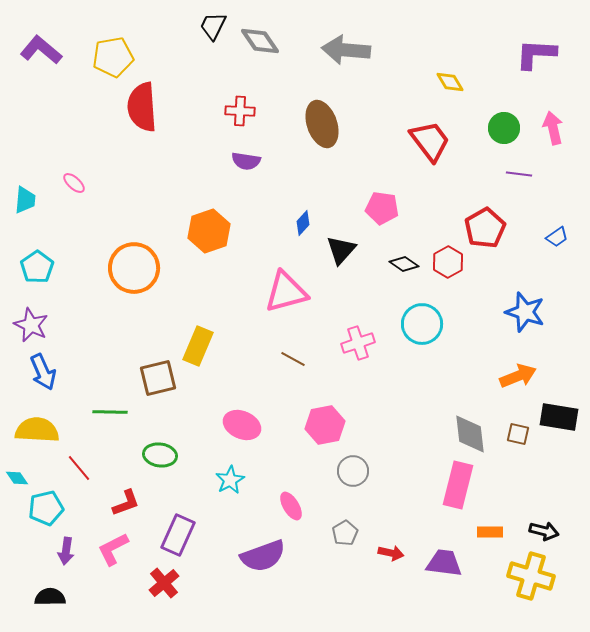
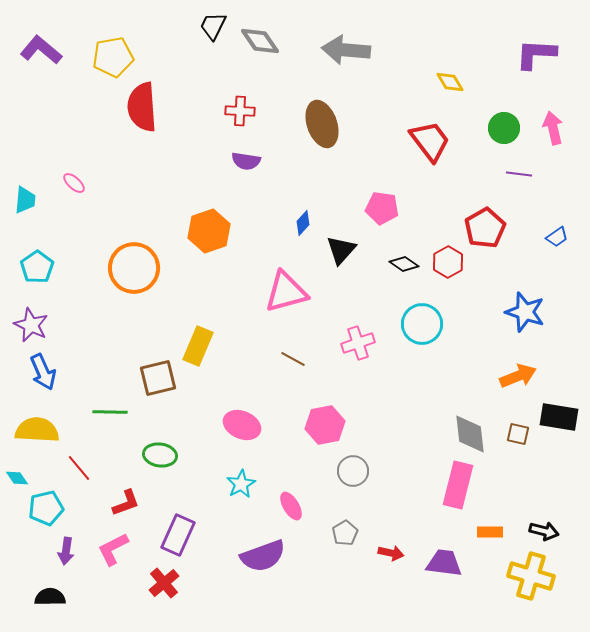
cyan star at (230, 480): moved 11 px right, 4 px down
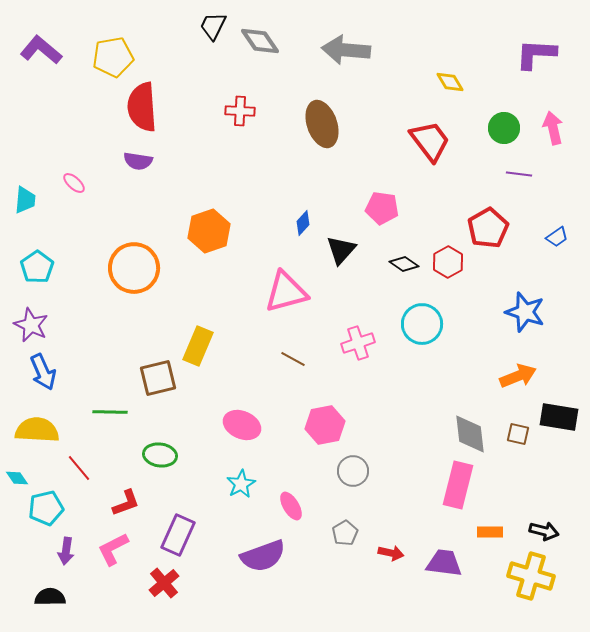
purple semicircle at (246, 161): moved 108 px left
red pentagon at (485, 228): moved 3 px right
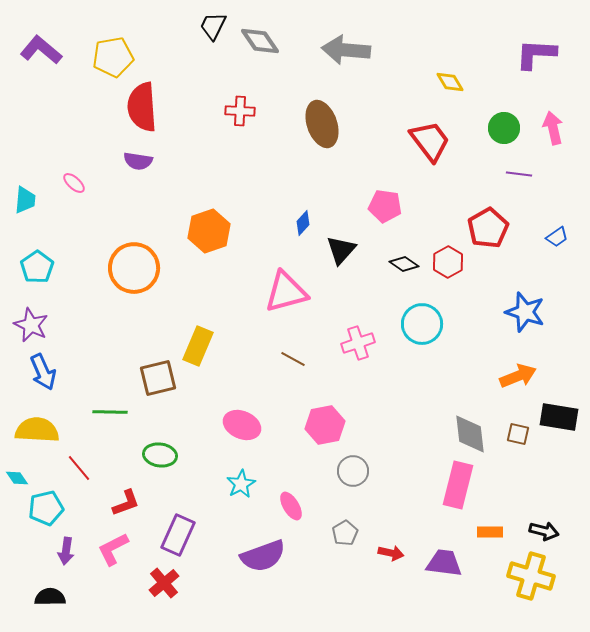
pink pentagon at (382, 208): moved 3 px right, 2 px up
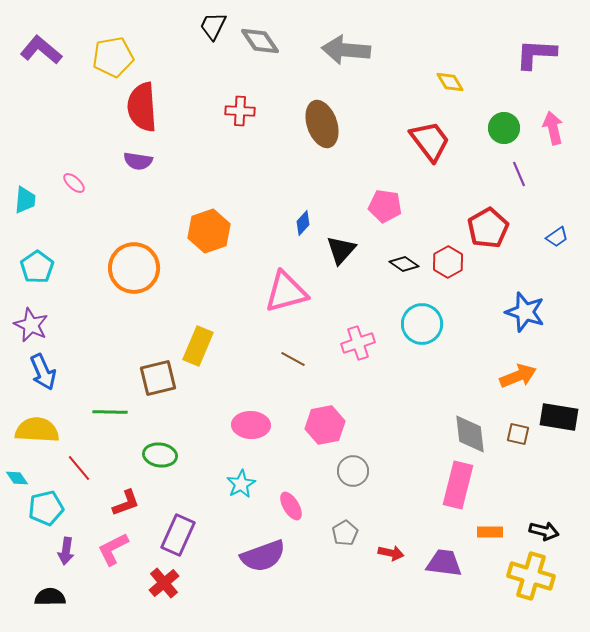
purple line at (519, 174): rotated 60 degrees clockwise
pink ellipse at (242, 425): moved 9 px right; rotated 21 degrees counterclockwise
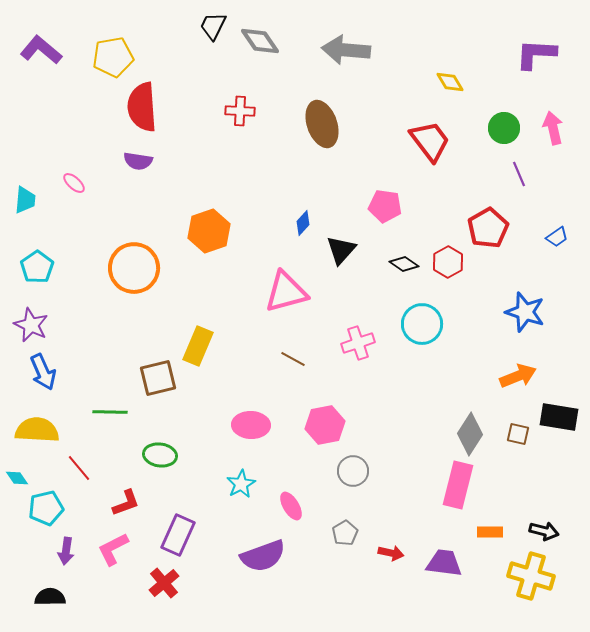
gray diamond at (470, 434): rotated 39 degrees clockwise
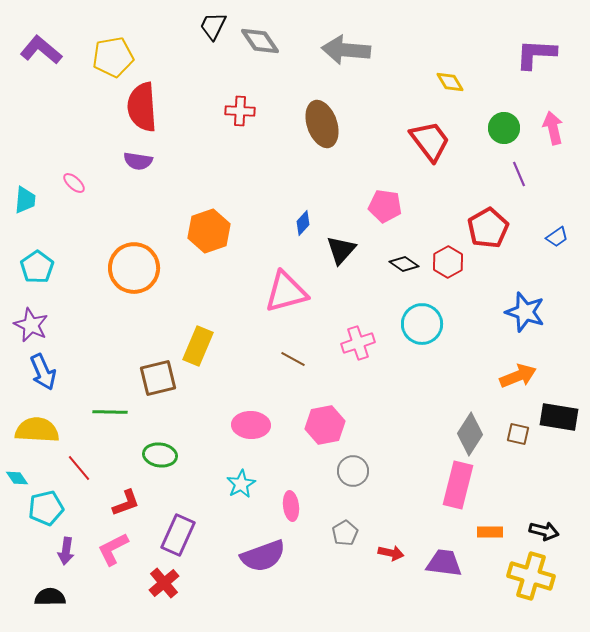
pink ellipse at (291, 506): rotated 24 degrees clockwise
